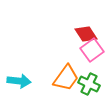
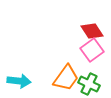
red diamond: moved 6 px right, 3 px up
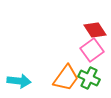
red diamond: moved 3 px right, 1 px up
green cross: moved 6 px up
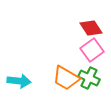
red diamond: moved 4 px left, 2 px up
orange trapezoid: rotated 84 degrees clockwise
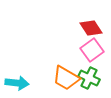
cyan arrow: moved 2 px left, 2 px down
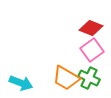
red diamond: rotated 35 degrees counterclockwise
cyan arrow: moved 4 px right; rotated 15 degrees clockwise
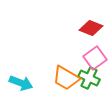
pink square: moved 3 px right, 8 px down
